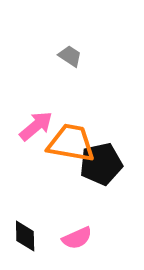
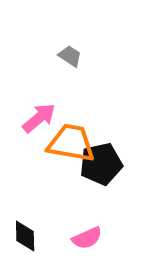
pink arrow: moved 3 px right, 8 px up
pink semicircle: moved 10 px right
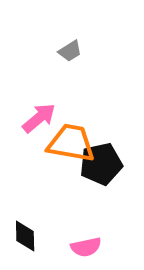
gray trapezoid: moved 5 px up; rotated 115 degrees clockwise
pink semicircle: moved 1 px left, 9 px down; rotated 12 degrees clockwise
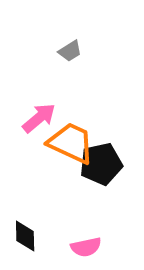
orange trapezoid: rotated 15 degrees clockwise
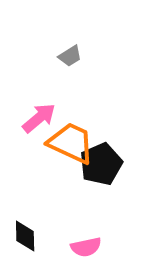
gray trapezoid: moved 5 px down
black pentagon: rotated 12 degrees counterclockwise
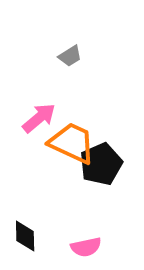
orange trapezoid: moved 1 px right
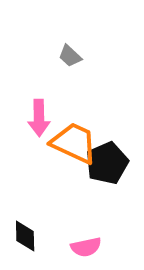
gray trapezoid: rotated 75 degrees clockwise
pink arrow: rotated 129 degrees clockwise
orange trapezoid: moved 2 px right
black pentagon: moved 6 px right, 1 px up
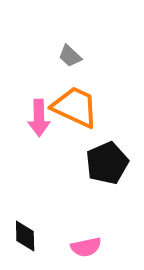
orange trapezoid: moved 1 px right, 36 px up
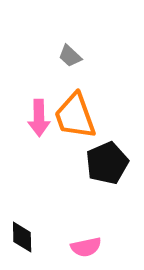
orange trapezoid: moved 9 px down; rotated 135 degrees counterclockwise
black diamond: moved 3 px left, 1 px down
